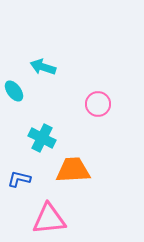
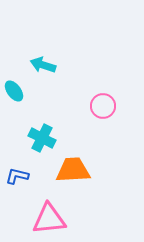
cyan arrow: moved 2 px up
pink circle: moved 5 px right, 2 px down
blue L-shape: moved 2 px left, 3 px up
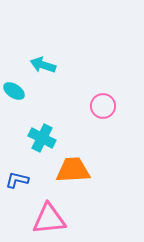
cyan ellipse: rotated 20 degrees counterclockwise
blue L-shape: moved 4 px down
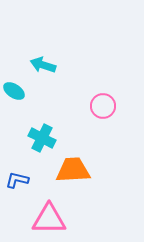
pink triangle: rotated 6 degrees clockwise
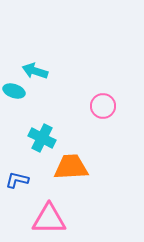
cyan arrow: moved 8 px left, 6 px down
cyan ellipse: rotated 15 degrees counterclockwise
orange trapezoid: moved 2 px left, 3 px up
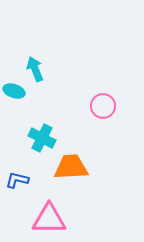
cyan arrow: moved 2 px up; rotated 50 degrees clockwise
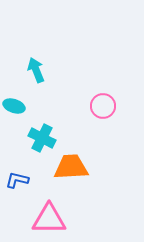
cyan arrow: moved 1 px right, 1 px down
cyan ellipse: moved 15 px down
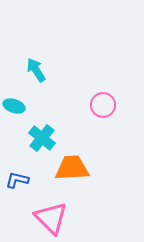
cyan arrow: rotated 10 degrees counterclockwise
pink circle: moved 1 px up
cyan cross: rotated 12 degrees clockwise
orange trapezoid: moved 1 px right, 1 px down
pink triangle: moved 2 px right, 1 px up; rotated 45 degrees clockwise
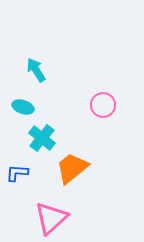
cyan ellipse: moved 9 px right, 1 px down
orange trapezoid: rotated 36 degrees counterclockwise
blue L-shape: moved 7 px up; rotated 10 degrees counterclockwise
pink triangle: rotated 33 degrees clockwise
